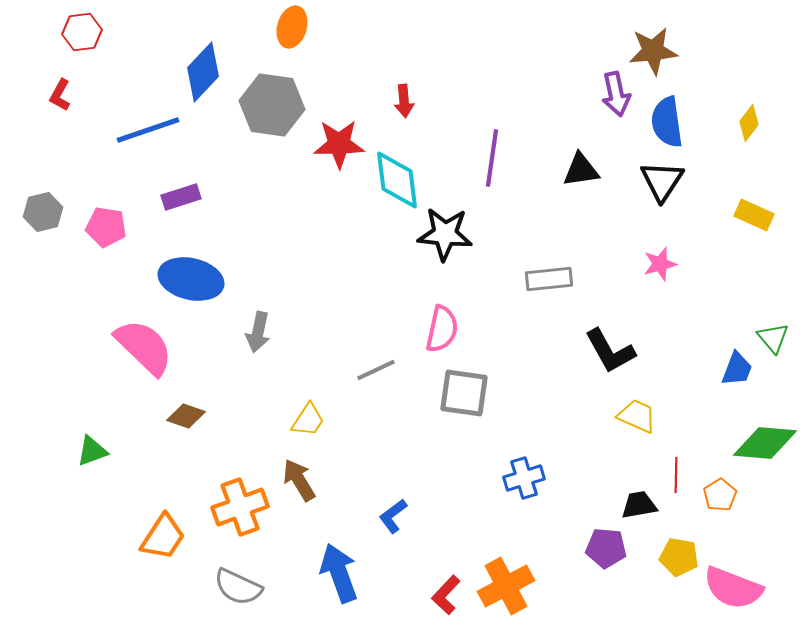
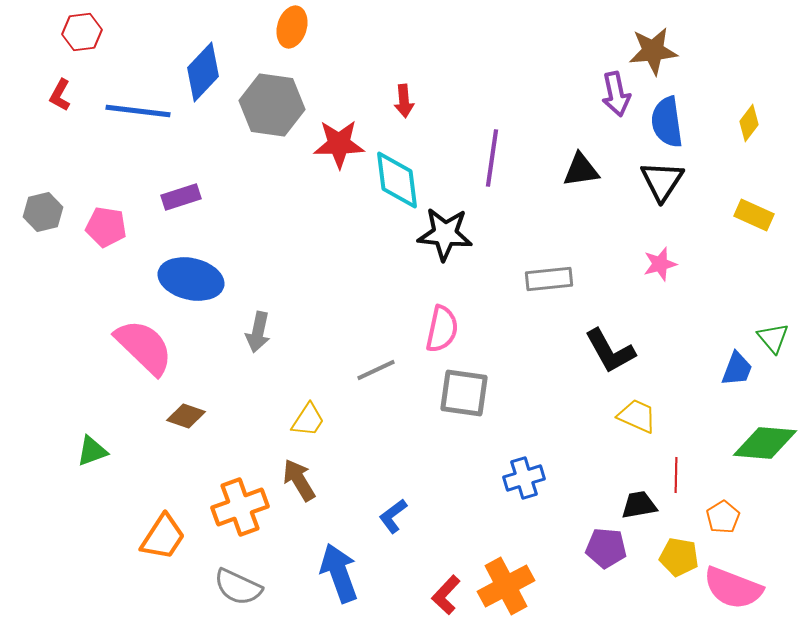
blue line at (148, 130): moved 10 px left, 19 px up; rotated 26 degrees clockwise
orange pentagon at (720, 495): moved 3 px right, 22 px down
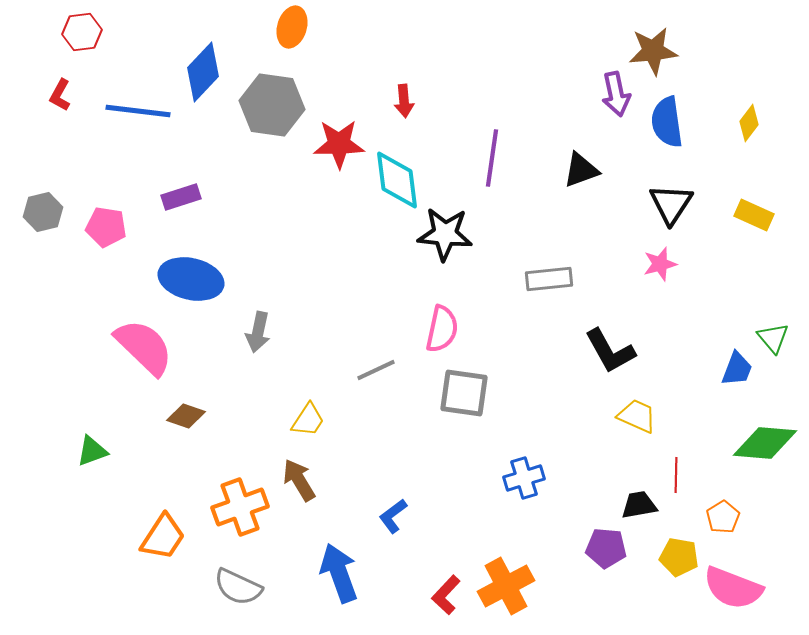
black triangle at (581, 170): rotated 12 degrees counterclockwise
black triangle at (662, 181): moved 9 px right, 23 px down
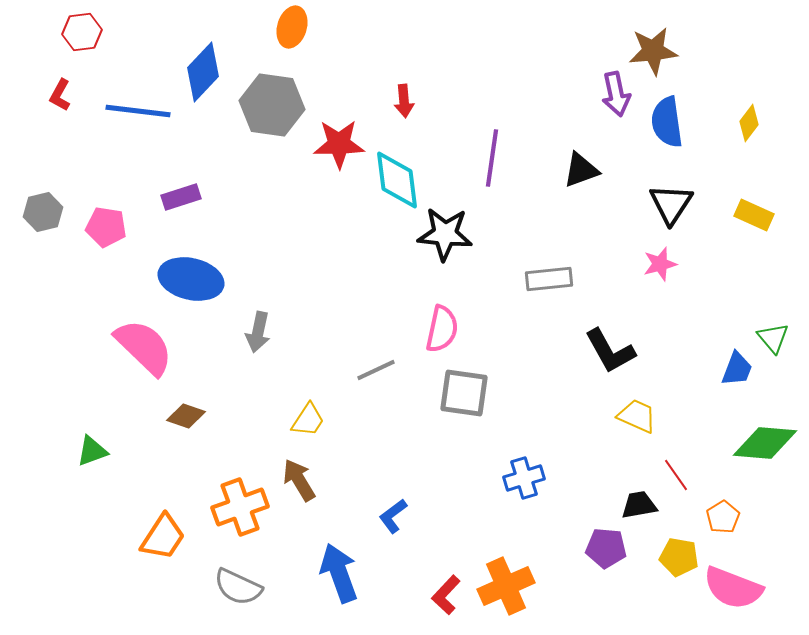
red line at (676, 475): rotated 36 degrees counterclockwise
orange cross at (506, 586): rotated 4 degrees clockwise
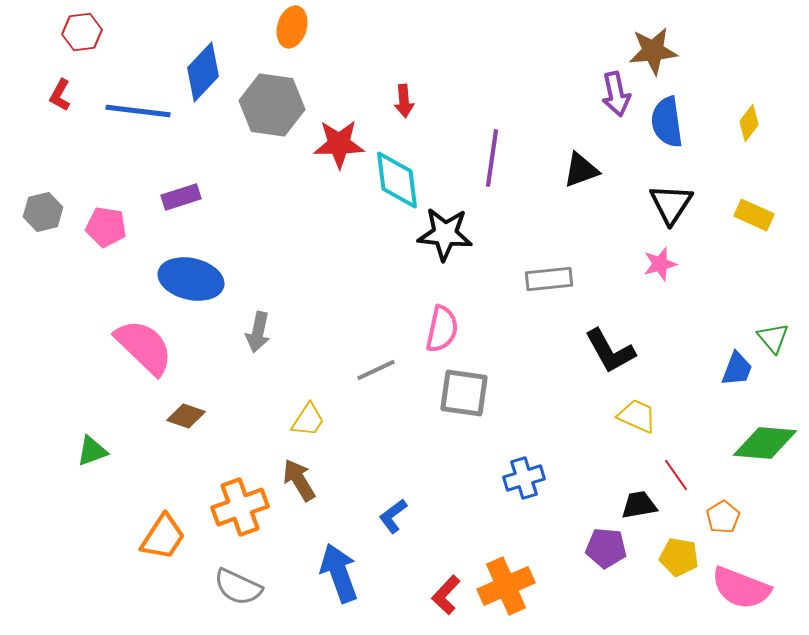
pink semicircle at (733, 588): moved 8 px right
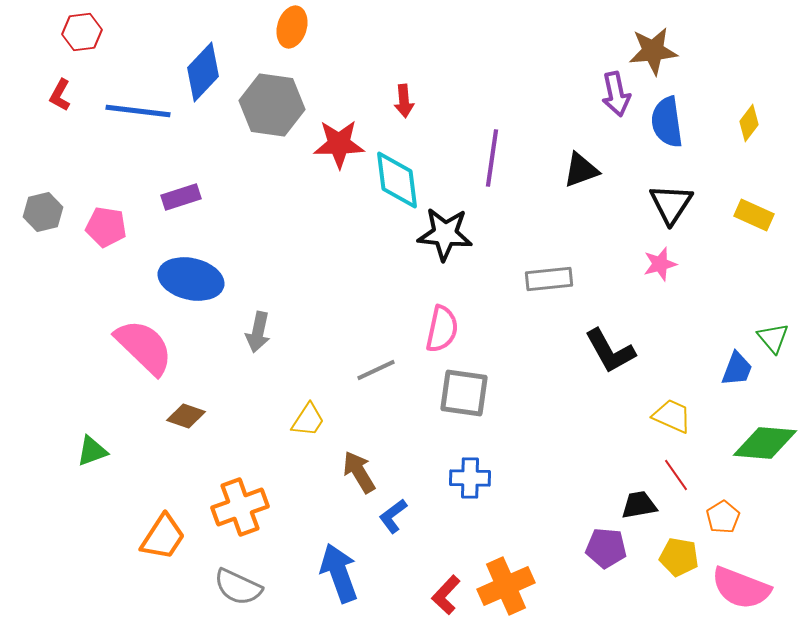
yellow trapezoid at (637, 416): moved 35 px right
blue cross at (524, 478): moved 54 px left; rotated 18 degrees clockwise
brown arrow at (299, 480): moved 60 px right, 8 px up
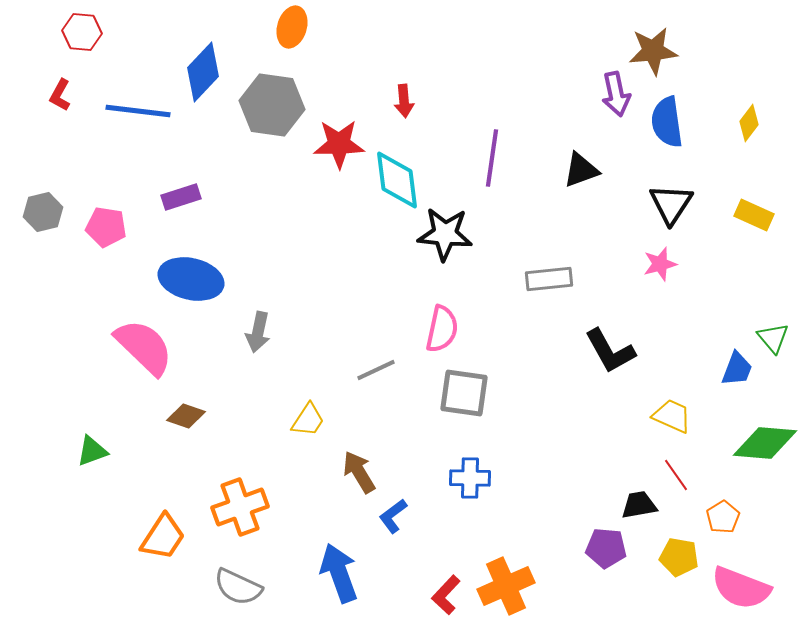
red hexagon at (82, 32): rotated 12 degrees clockwise
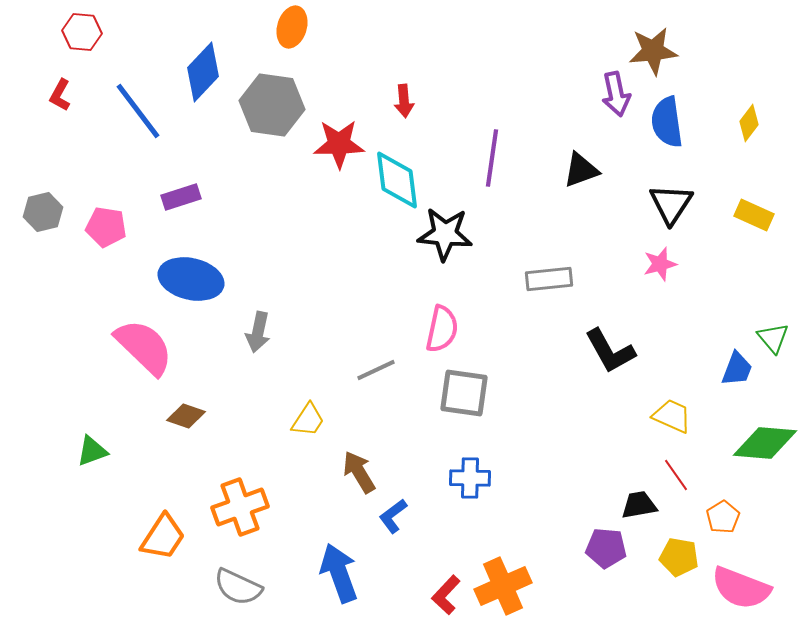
blue line at (138, 111): rotated 46 degrees clockwise
orange cross at (506, 586): moved 3 px left
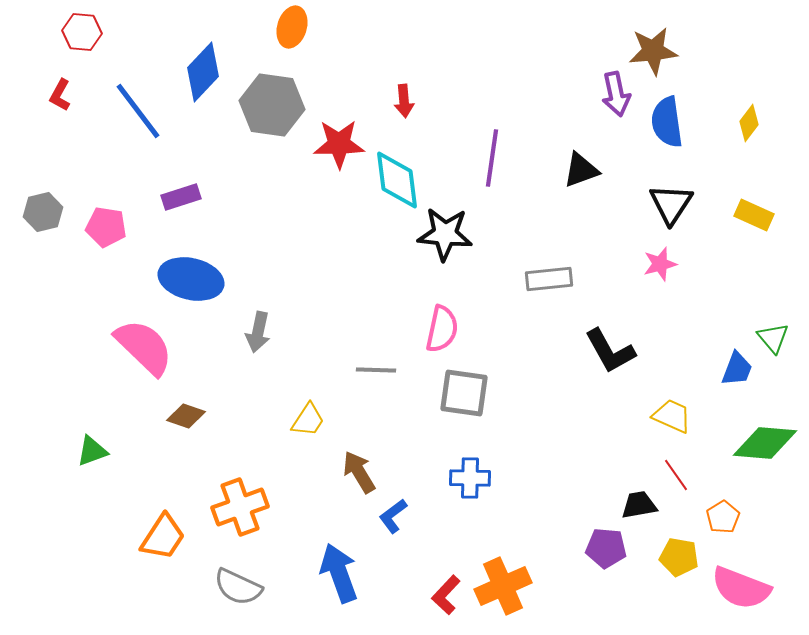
gray line at (376, 370): rotated 27 degrees clockwise
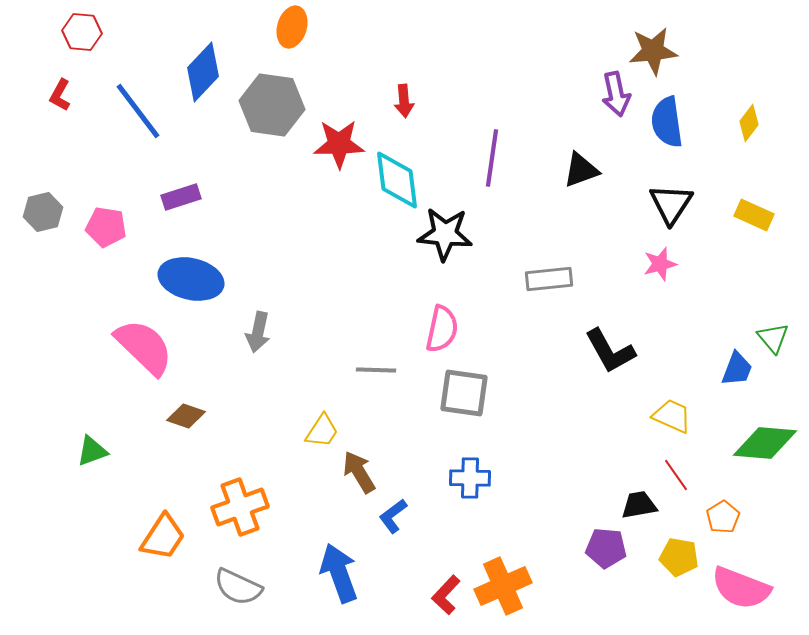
yellow trapezoid at (308, 420): moved 14 px right, 11 px down
